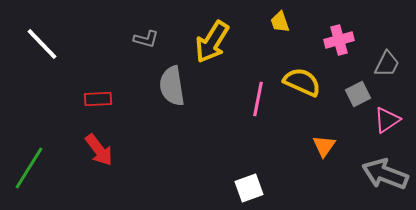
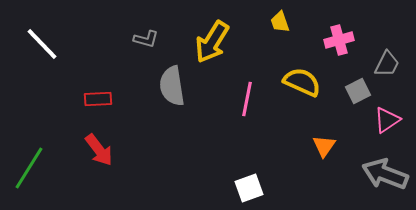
gray square: moved 3 px up
pink line: moved 11 px left
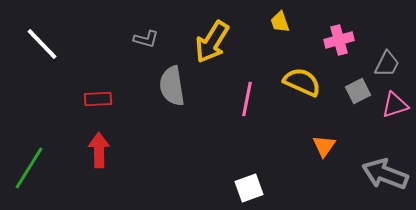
pink triangle: moved 8 px right, 15 px up; rotated 16 degrees clockwise
red arrow: rotated 144 degrees counterclockwise
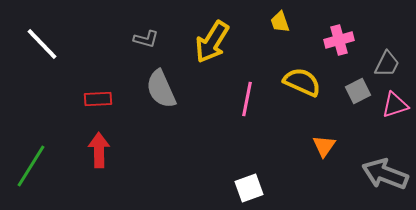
gray semicircle: moved 11 px left, 3 px down; rotated 15 degrees counterclockwise
green line: moved 2 px right, 2 px up
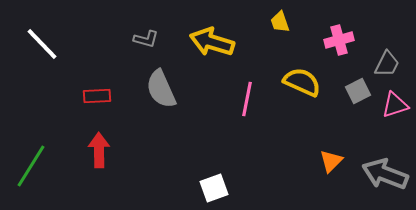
yellow arrow: rotated 75 degrees clockwise
red rectangle: moved 1 px left, 3 px up
orange triangle: moved 7 px right, 15 px down; rotated 10 degrees clockwise
white square: moved 35 px left
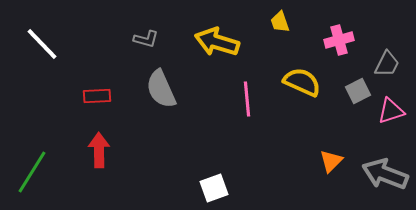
yellow arrow: moved 5 px right
pink line: rotated 16 degrees counterclockwise
pink triangle: moved 4 px left, 6 px down
green line: moved 1 px right, 6 px down
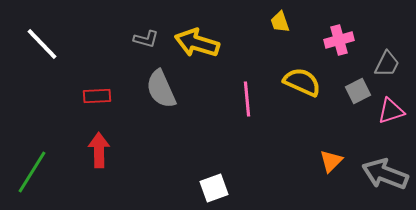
yellow arrow: moved 20 px left, 1 px down
